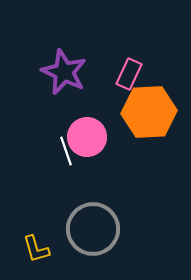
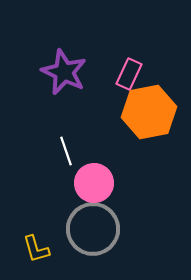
orange hexagon: rotated 8 degrees counterclockwise
pink circle: moved 7 px right, 46 px down
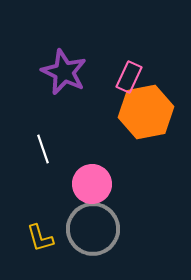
pink rectangle: moved 3 px down
orange hexagon: moved 3 px left
white line: moved 23 px left, 2 px up
pink circle: moved 2 px left, 1 px down
yellow L-shape: moved 4 px right, 11 px up
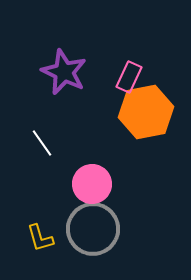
white line: moved 1 px left, 6 px up; rotated 16 degrees counterclockwise
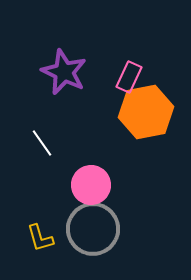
pink circle: moved 1 px left, 1 px down
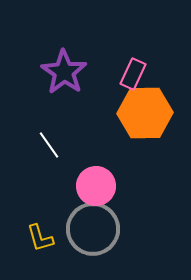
purple star: rotated 9 degrees clockwise
pink rectangle: moved 4 px right, 3 px up
orange hexagon: moved 1 px left, 1 px down; rotated 10 degrees clockwise
white line: moved 7 px right, 2 px down
pink circle: moved 5 px right, 1 px down
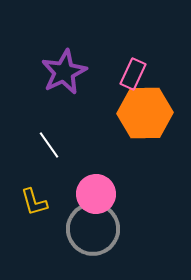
purple star: rotated 12 degrees clockwise
pink circle: moved 8 px down
yellow L-shape: moved 6 px left, 36 px up
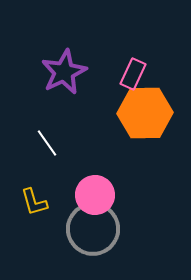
white line: moved 2 px left, 2 px up
pink circle: moved 1 px left, 1 px down
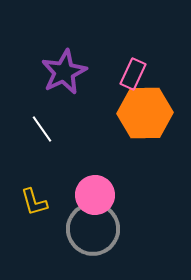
white line: moved 5 px left, 14 px up
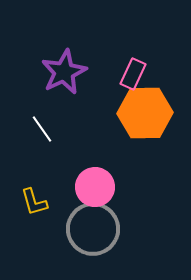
pink circle: moved 8 px up
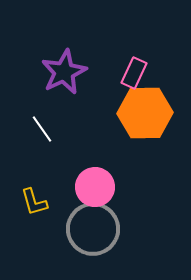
pink rectangle: moved 1 px right, 1 px up
